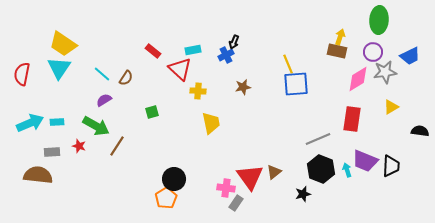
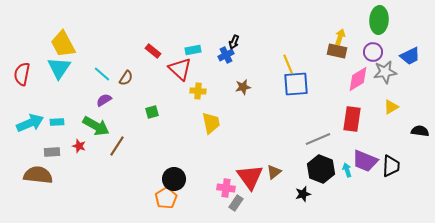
yellow trapezoid at (63, 44): rotated 28 degrees clockwise
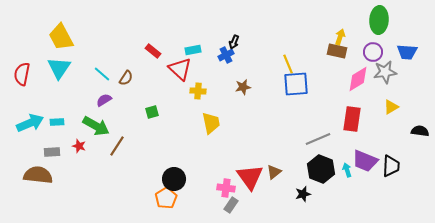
yellow trapezoid at (63, 44): moved 2 px left, 7 px up
blue trapezoid at (410, 56): moved 3 px left, 4 px up; rotated 30 degrees clockwise
gray rectangle at (236, 203): moved 5 px left, 2 px down
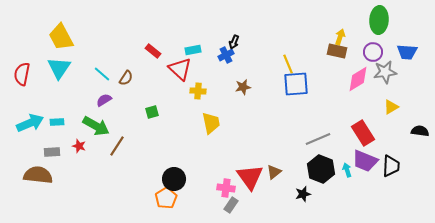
red rectangle at (352, 119): moved 11 px right, 14 px down; rotated 40 degrees counterclockwise
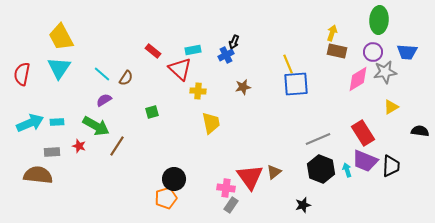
yellow arrow at (340, 37): moved 8 px left, 4 px up
black star at (303, 194): moved 11 px down
orange pentagon at (166, 198): rotated 15 degrees clockwise
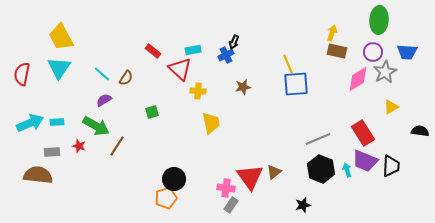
gray star at (385, 72): rotated 20 degrees counterclockwise
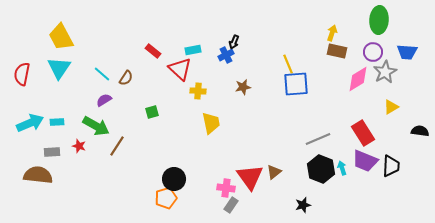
cyan arrow at (347, 170): moved 5 px left, 2 px up
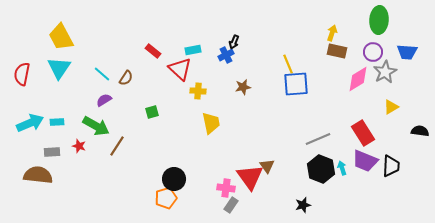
brown triangle at (274, 172): moved 7 px left, 6 px up; rotated 28 degrees counterclockwise
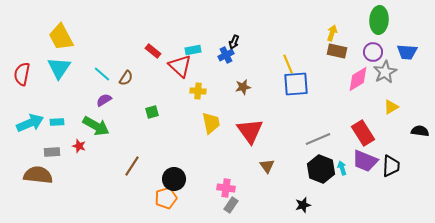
red triangle at (180, 69): moved 3 px up
brown line at (117, 146): moved 15 px right, 20 px down
red triangle at (250, 177): moved 46 px up
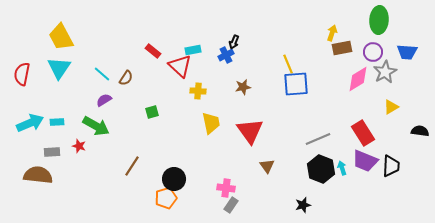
brown rectangle at (337, 51): moved 5 px right, 3 px up; rotated 24 degrees counterclockwise
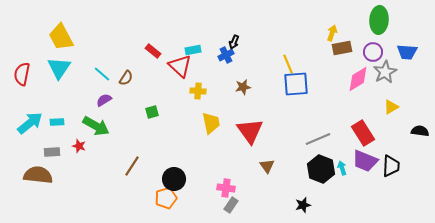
cyan arrow at (30, 123): rotated 16 degrees counterclockwise
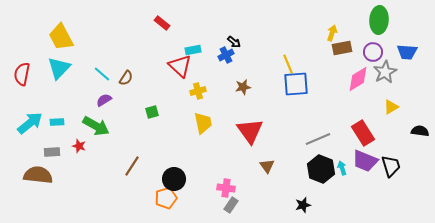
black arrow at (234, 42): rotated 72 degrees counterclockwise
red rectangle at (153, 51): moved 9 px right, 28 px up
cyan triangle at (59, 68): rotated 10 degrees clockwise
yellow cross at (198, 91): rotated 21 degrees counterclockwise
yellow trapezoid at (211, 123): moved 8 px left
black trapezoid at (391, 166): rotated 20 degrees counterclockwise
